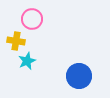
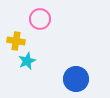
pink circle: moved 8 px right
blue circle: moved 3 px left, 3 px down
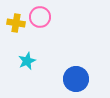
pink circle: moved 2 px up
yellow cross: moved 18 px up
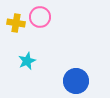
blue circle: moved 2 px down
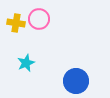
pink circle: moved 1 px left, 2 px down
cyan star: moved 1 px left, 2 px down
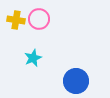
yellow cross: moved 3 px up
cyan star: moved 7 px right, 5 px up
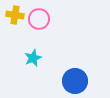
yellow cross: moved 1 px left, 5 px up
blue circle: moved 1 px left
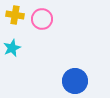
pink circle: moved 3 px right
cyan star: moved 21 px left, 10 px up
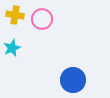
blue circle: moved 2 px left, 1 px up
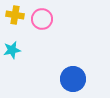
cyan star: moved 2 px down; rotated 12 degrees clockwise
blue circle: moved 1 px up
